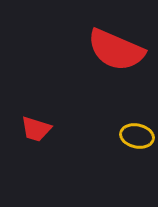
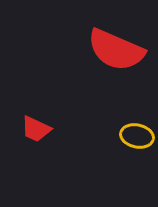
red trapezoid: rotated 8 degrees clockwise
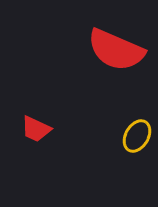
yellow ellipse: rotated 72 degrees counterclockwise
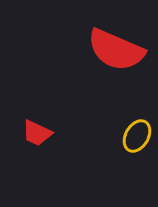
red trapezoid: moved 1 px right, 4 px down
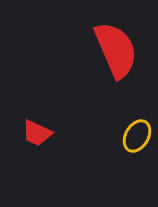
red semicircle: rotated 136 degrees counterclockwise
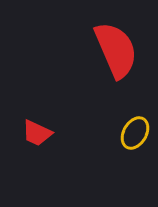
yellow ellipse: moved 2 px left, 3 px up
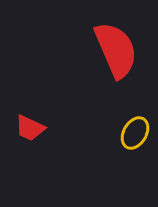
red trapezoid: moved 7 px left, 5 px up
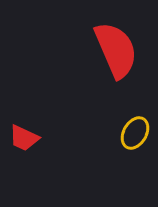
red trapezoid: moved 6 px left, 10 px down
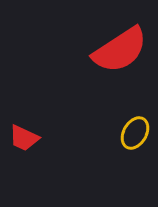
red semicircle: moved 4 px right; rotated 80 degrees clockwise
